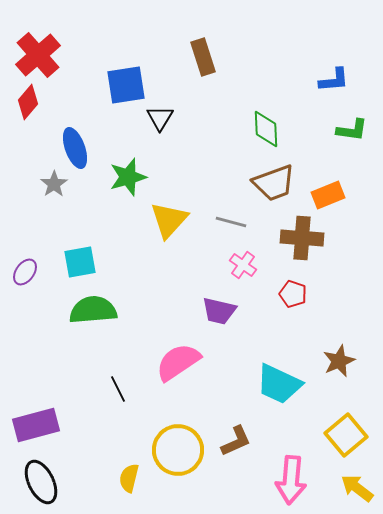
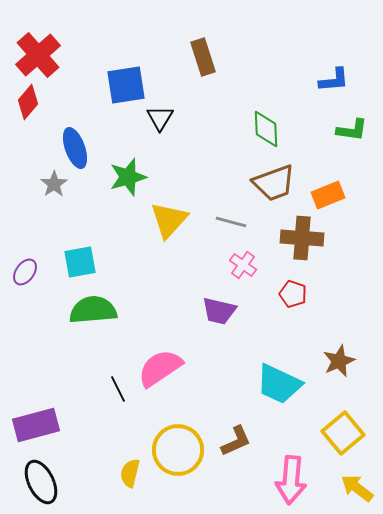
pink semicircle: moved 18 px left, 6 px down
yellow square: moved 3 px left, 2 px up
yellow semicircle: moved 1 px right, 5 px up
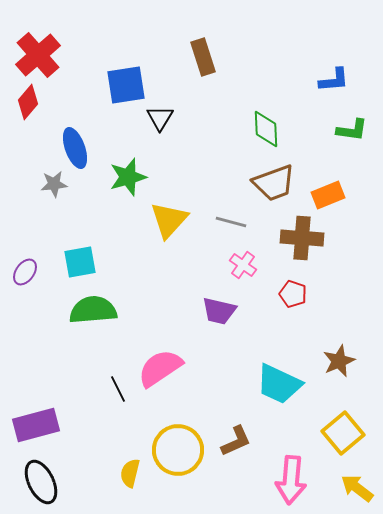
gray star: rotated 28 degrees clockwise
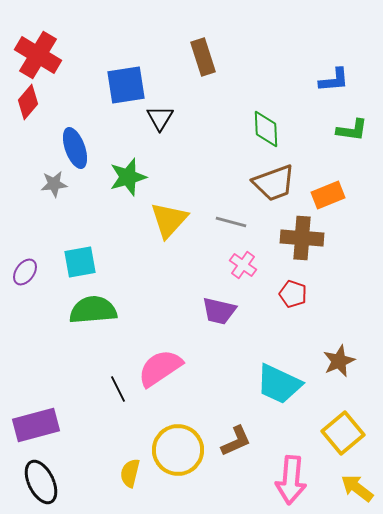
red cross: rotated 18 degrees counterclockwise
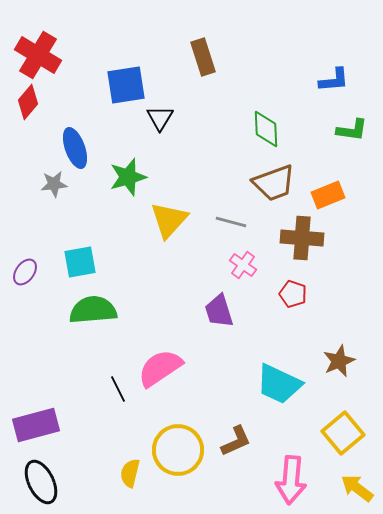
purple trapezoid: rotated 60 degrees clockwise
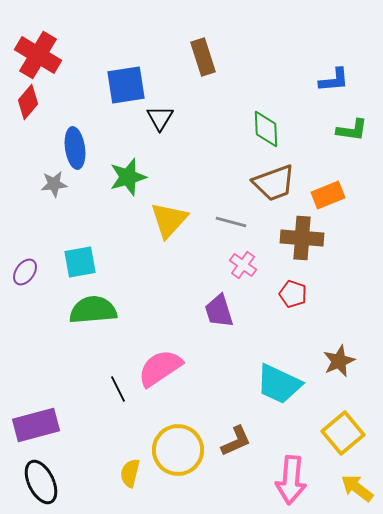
blue ellipse: rotated 12 degrees clockwise
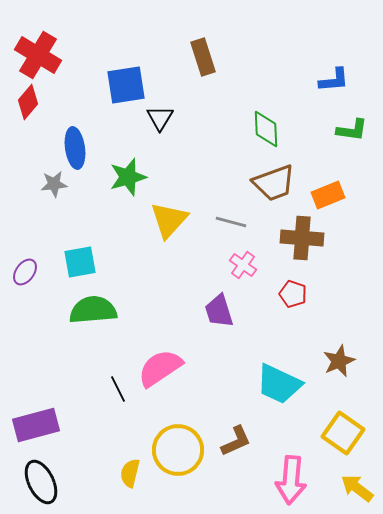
yellow square: rotated 15 degrees counterclockwise
